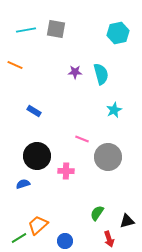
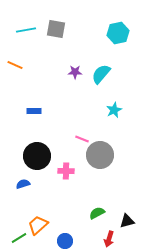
cyan semicircle: rotated 125 degrees counterclockwise
blue rectangle: rotated 32 degrees counterclockwise
gray circle: moved 8 px left, 2 px up
green semicircle: rotated 28 degrees clockwise
red arrow: rotated 35 degrees clockwise
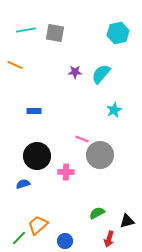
gray square: moved 1 px left, 4 px down
pink cross: moved 1 px down
green line: rotated 14 degrees counterclockwise
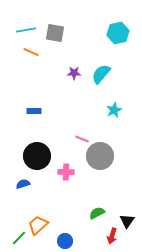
orange line: moved 16 px right, 13 px up
purple star: moved 1 px left, 1 px down
gray circle: moved 1 px down
black triangle: rotated 42 degrees counterclockwise
red arrow: moved 3 px right, 3 px up
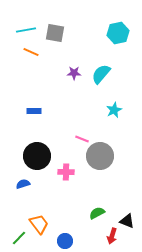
black triangle: rotated 42 degrees counterclockwise
orange trapezoid: moved 1 px right, 1 px up; rotated 95 degrees clockwise
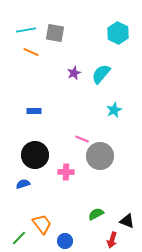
cyan hexagon: rotated 20 degrees counterclockwise
purple star: rotated 24 degrees counterclockwise
black circle: moved 2 px left, 1 px up
green semicircle: moved 1 px left, 1 px down
orange trapezoid: moved 3 px right
red arrow: moved 4 px down
